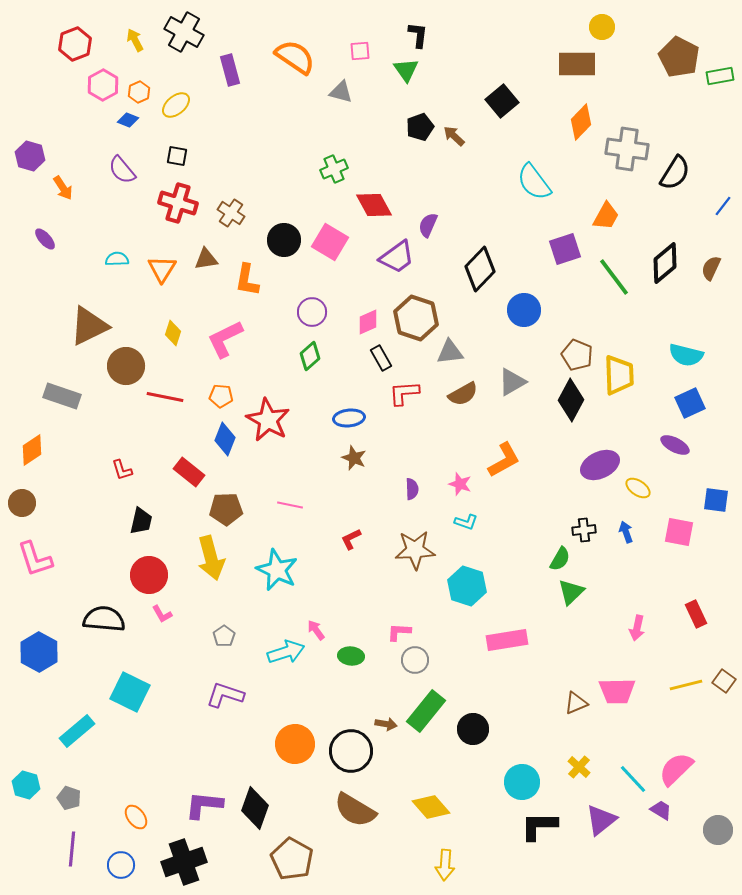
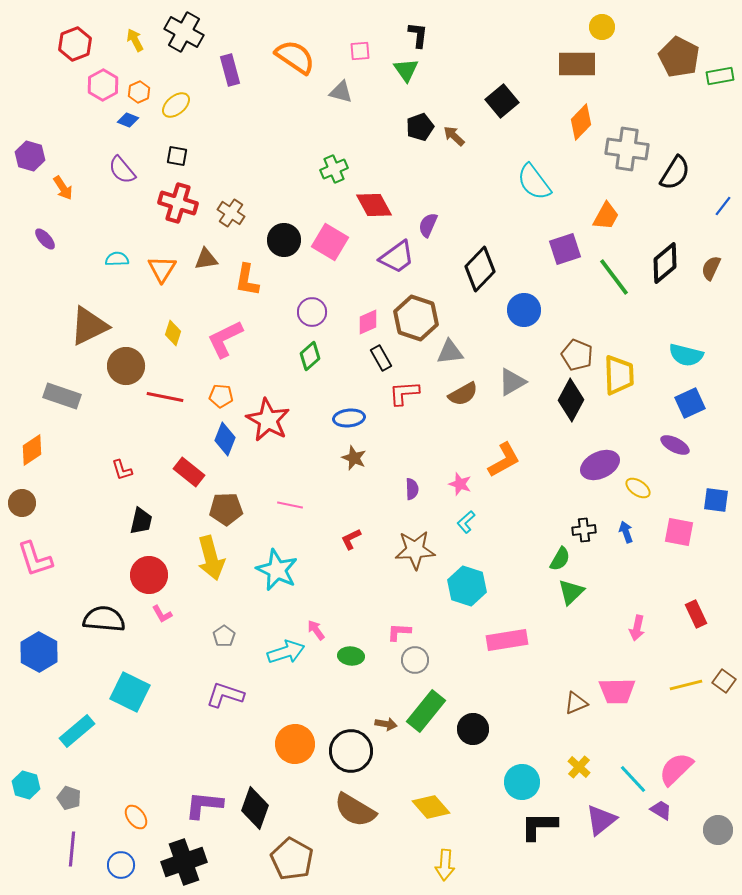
cyan L-shape at (466, 522): rotated 120 degrees clockwise
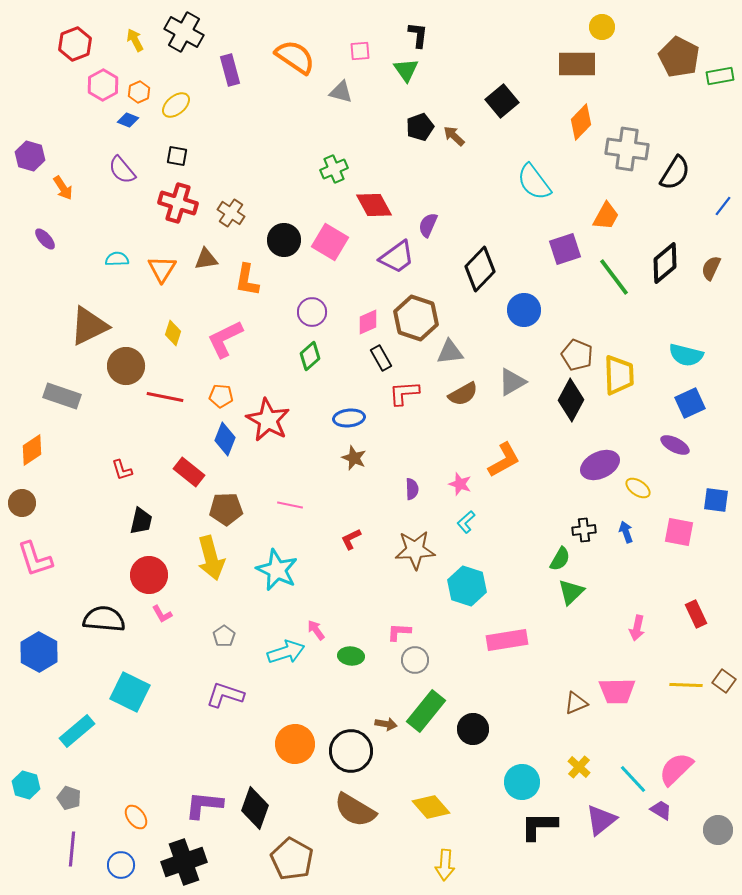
yellow line at (686, 685): rotated 16 degrees clockwise
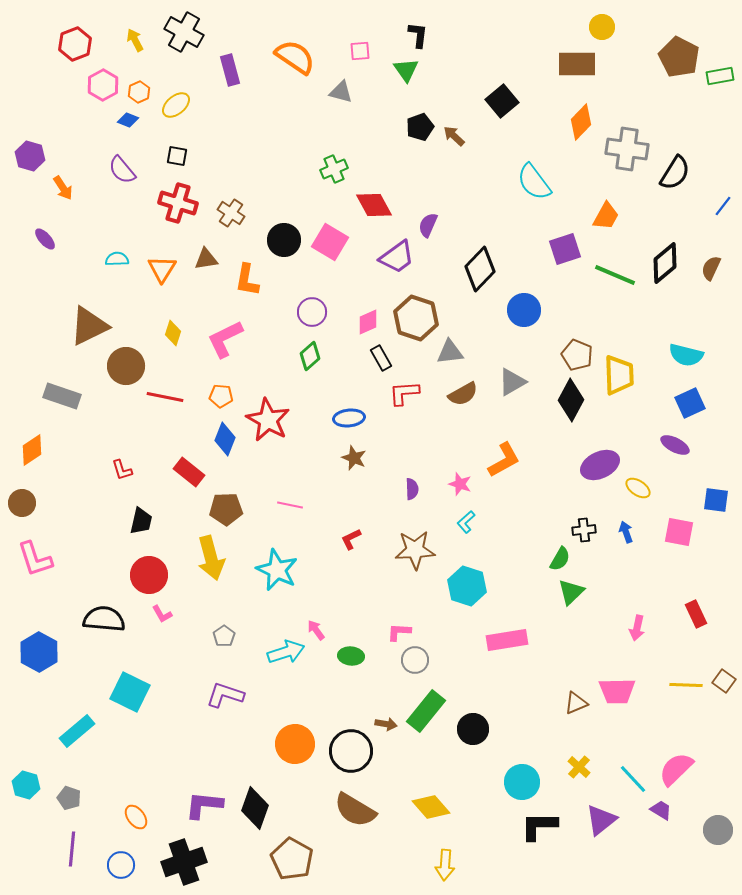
green line at (614, 277): moved 1 px right, 2 px up; rotated 30 degrees counterclockwise
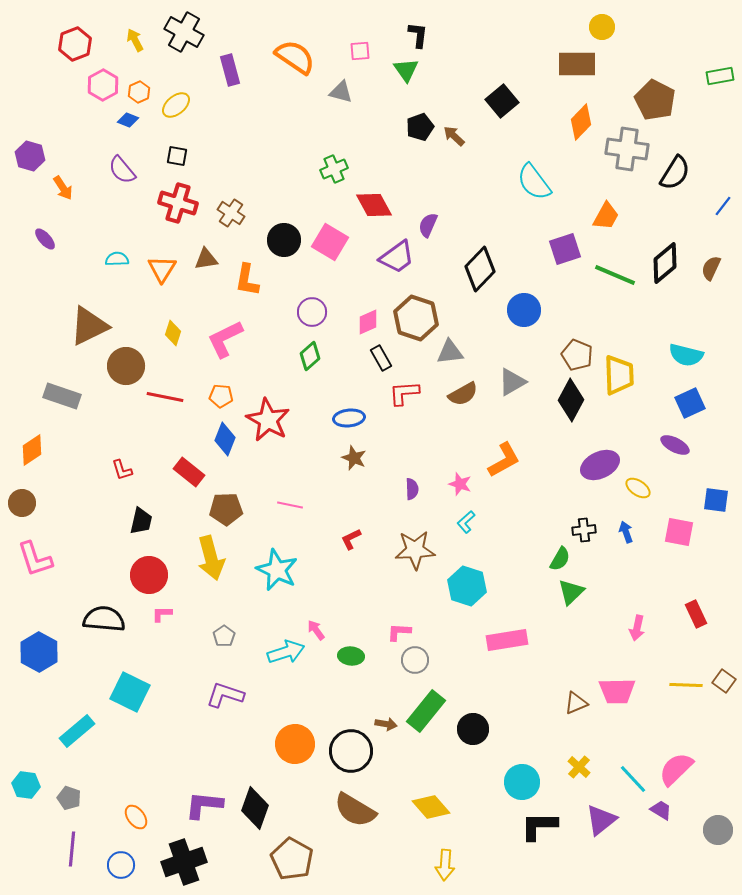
brown pentagon at (679, 57): moved 24 px left, 43 px down
pink L-shape at (162, 614): rotated 120 degrees clockwise
cyan hexagon at (26, 785): rotated 8 degrees counterclockwise
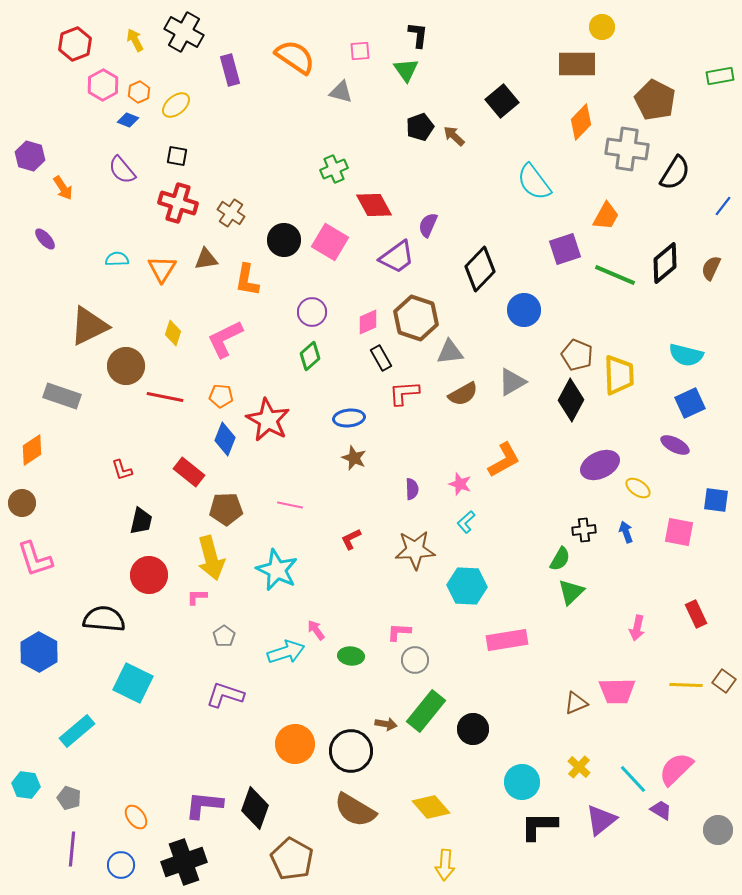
cyan hexagon at (467, 586): rotated 15 degrees counterclockwise
pink L-shape at (162, 614): moved 35 px right, 17 px up
cyan square at (130, 692): moved 3 px right, 9 px up
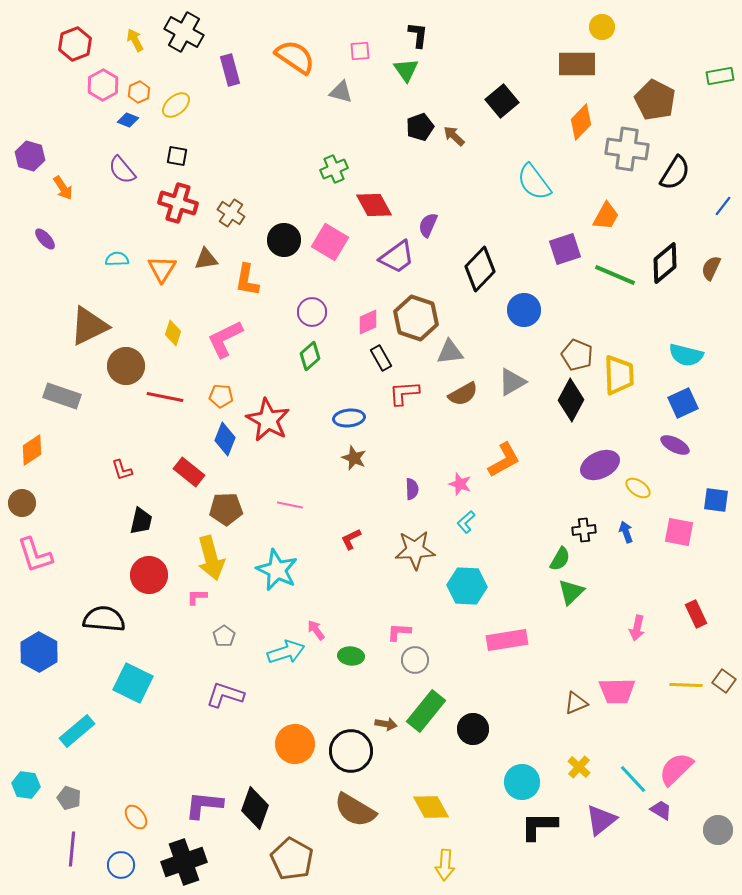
blue square at (690, 403): moved 7 px left
pink L-shape at (35, 559): moved 4 px up
yellow diamond at (431, 807): rotated 12 degrees clockwise
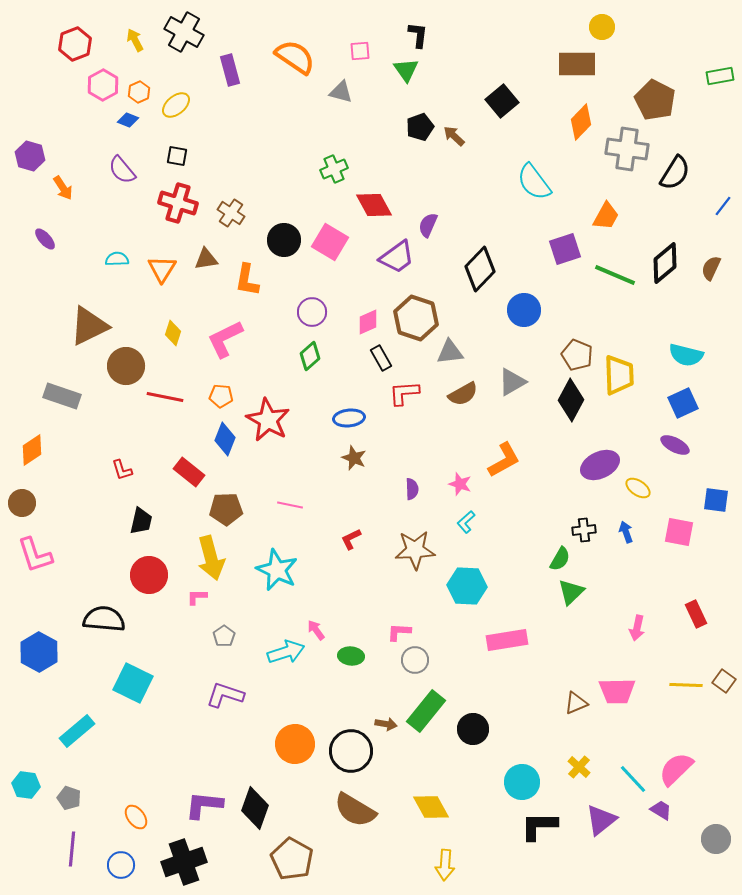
gray circle at (718, 830): moved 2 px left, 9 px down
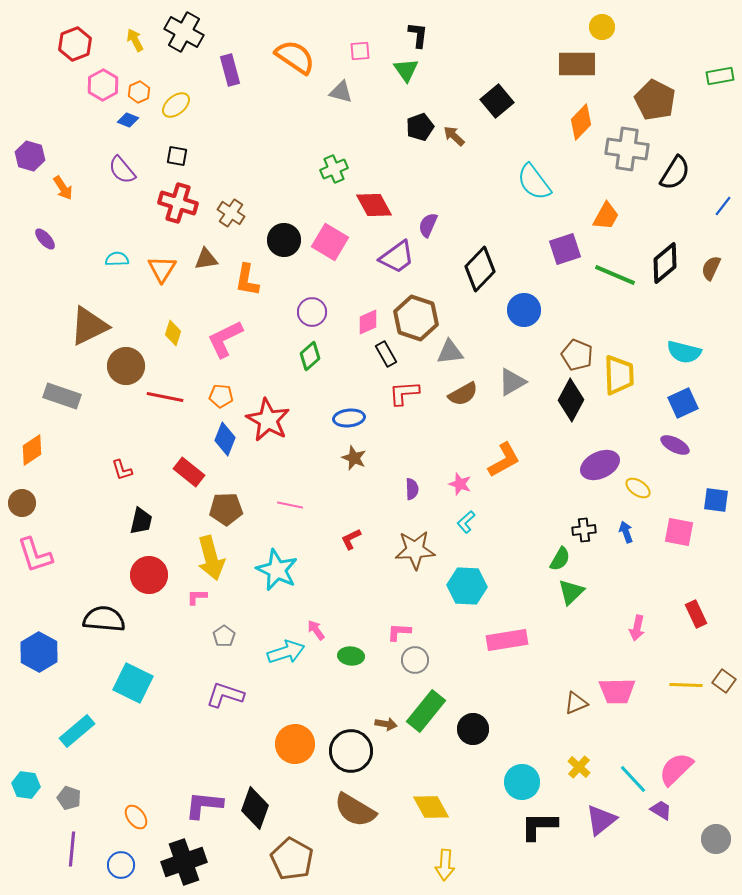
black square at (502, 101): moved 5 px left
cyan semicircle at (686, 355): moved 2 px left, 3 px up
black rectangle at (381, 358): moved 5 px right, 4 px up
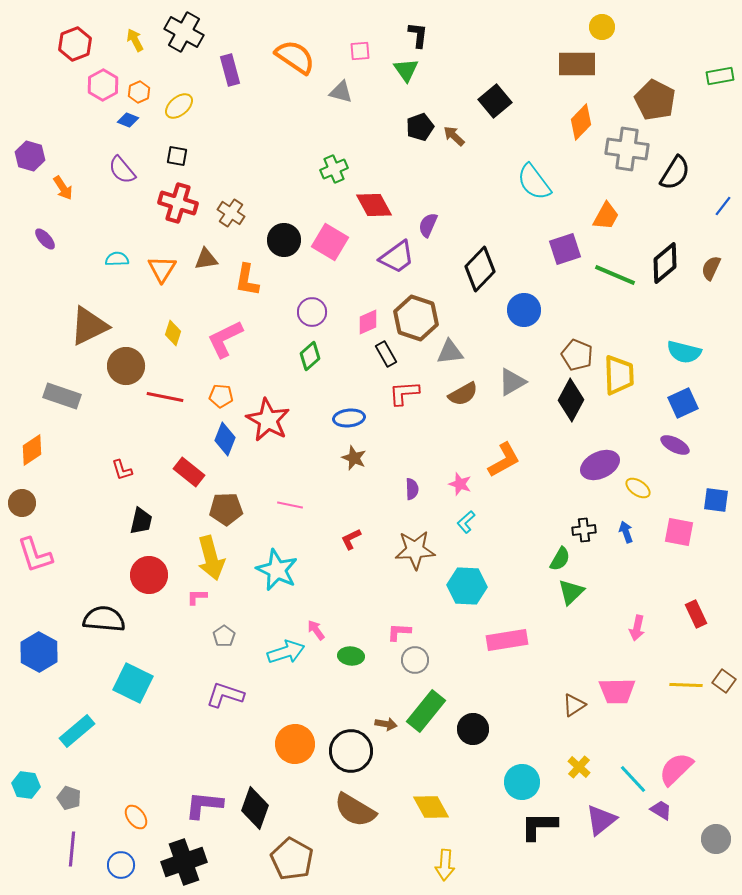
black square at (497, 101): moved 2 px left
yellow ellipse at (176, 105): moved 3 px right, 1 px down
brown triangle at (576, 703): moved 2 px left, 2 px down; rotated 10 degrees counterclockwise
